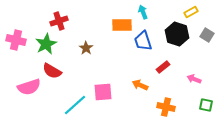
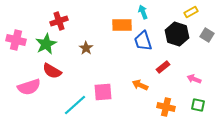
green square: moved 8 px left
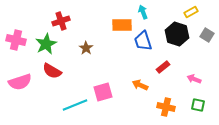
red cross: moved 2 px right
pink semicircle: moved 9 px left, 5 px up
pink square: rotated 12 degrees counterclockwise
cyan line: rotated 20 degrees clockwise
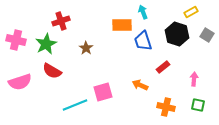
pink arrow: rotated 72 degrees clockwise
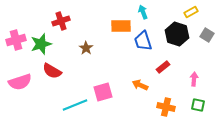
orange rectangle: moved 1 px left, 1 px down
pink cross: rotated 30 degrees counterclockwise
green star: moved 5 px left; rotated 10 degrees clockwise
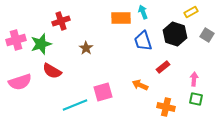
orange rectangle: moved 8 px up
black hexagon: moved 2 px left
green square: moved 2 px left, 6 px up
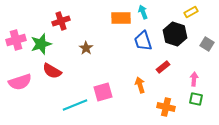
gray square: moved 9 px down
orange arrow: rotated 49 degrees clockwise
